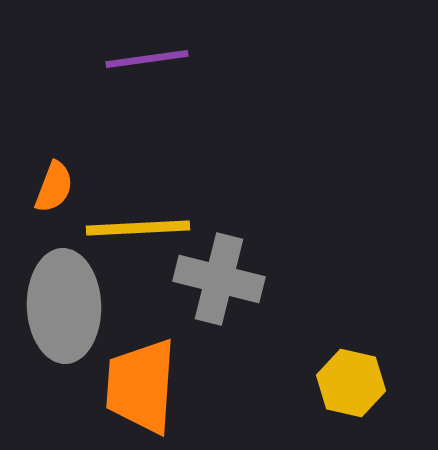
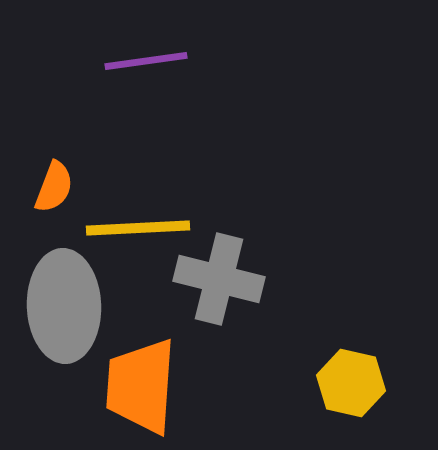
purple line: moved 1 px left, 2 px down
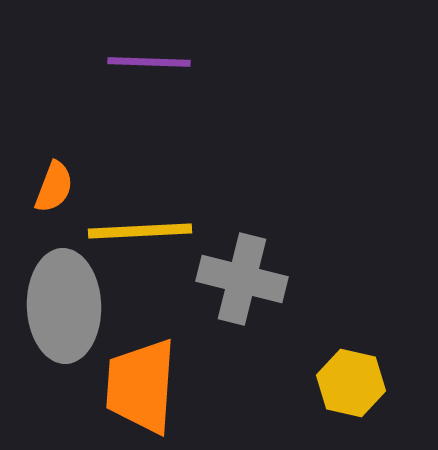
purple line: moved 3 px right, 1 px down; rotated 10 degrees clockwise
yellow line: moved 2 px right, 3 px down
gray cross: moved 23 px right
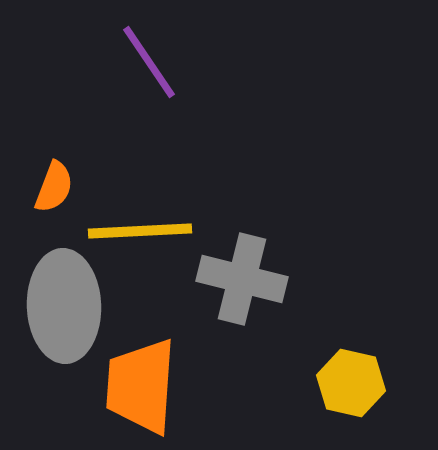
purple line: rotated 54 degrees clockwise
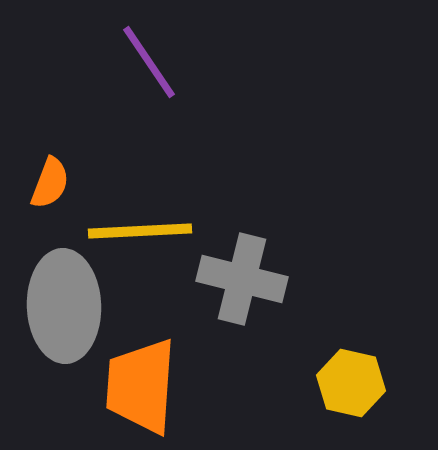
orange semicircle: moved 4 px left, 4 px up
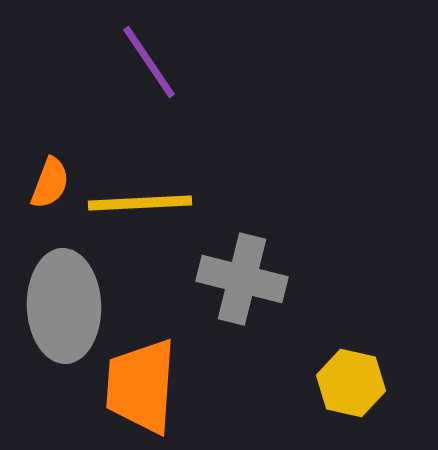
yellow line: moved 28 px up
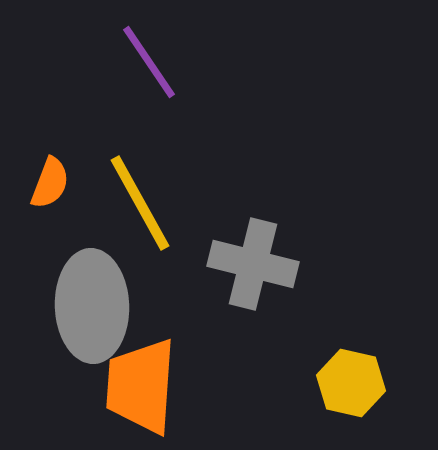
yellow line: rotated 64 degrees clockwise
gray cross: moved 11 px right, 15 px up
gray ellipse: moved 28 px right
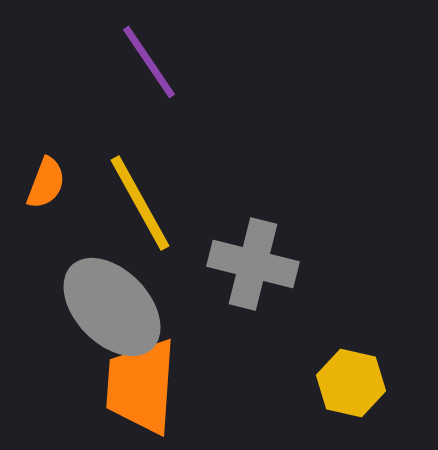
orange semicircle: moved 4 px left
gray ellipse: moved 20 px right, 1 px down; rotated 42 degrees counterclockwise
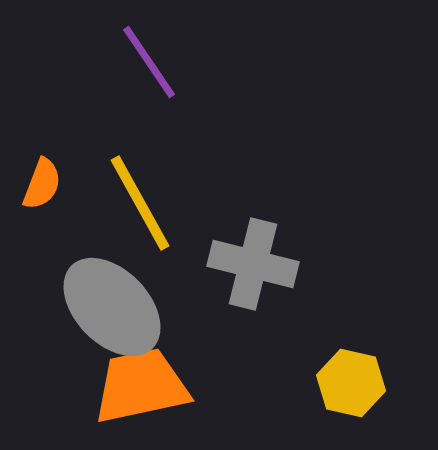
orange semicircle: moved 4 px left, 1 px down
orange trapezoid: rotated 74 degrees clockwise
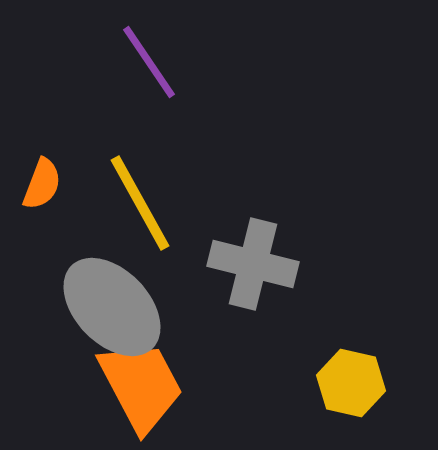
orange trapezoid: rotated 74 degrees clockwise
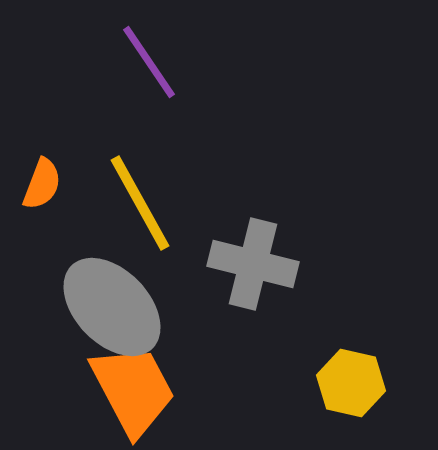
orange trapezoid: moved 8 px left, 4 px down
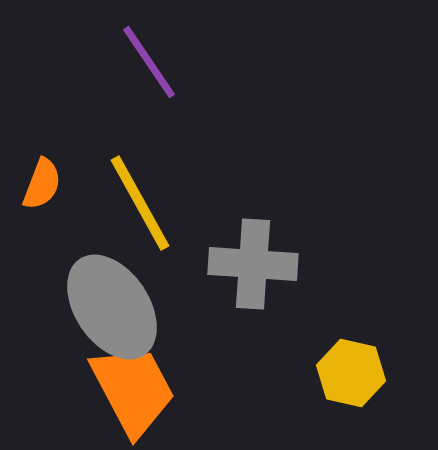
gray cross: rotated 10 degrees counterclockwise
gray ellipse: rotated 10 degrees clockwise
yellow hexagon: moved 10 px up
